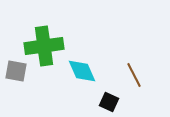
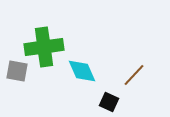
green cross: moved 1 px down
gray square: moved 1 px right
brown line: rotated 70 degrees clockwise
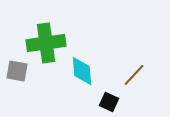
green cross: moved 2 px right, 4 px up
cyan diamond: rotated 20 degrees clockwise
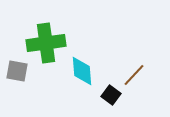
black square: moved 2 px right, 7 px up; rotated 12 degrees clockwise
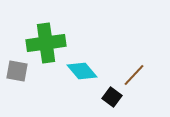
cyan diamond: rotated 36 degrees counterclockwise
black square: moved 1 px right, 2 px down
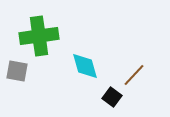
green cross: moved 7 px left, 7 px up
cyan diamond: moved 3 px right, 5 px up; rotated 24 degrees clockwise
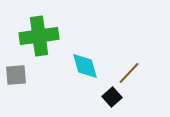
gray square: moved 1 px left, 4 px down; rotated 15 degrees counterclockwise
brown line: moved 5 px left, 2 px up
black square: rotated 12 degrees clockwise
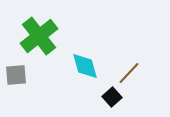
green cross: rotated 30 degrees counterclockwise
